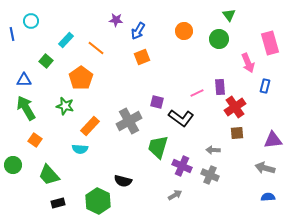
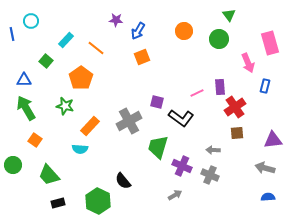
black semicircle at (123, 181): rotated 36 degrees clockwise
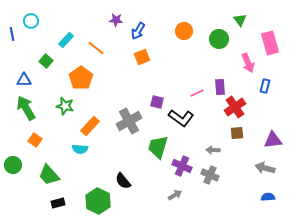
green triangle at (229, 15): moved 11 px right, 5 px down
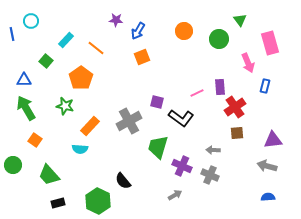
gray arrow at (265, 168): moved 2 px right, 2 px up
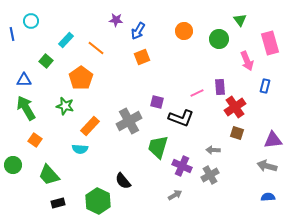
pink arrow at (248, 63): moved 1 px left, 2 px up
black L-shape at (181, 118): rotated 15 degrees counterclockwise
brown square at (237, 133): rotated 24 degrees clockwise
gray cross at (210, 175): rotated 36 degrees clockwise
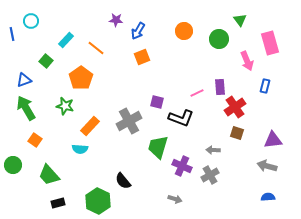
blue triangle at (24, 80): rotated 21 degrees counterclockwise
gray arrow at (175, 195): moved 4 px down; rotated 48 degrees clockwise
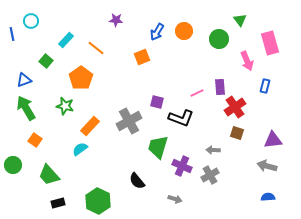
blue arrow at (138, 31): moved 19 px right, 1 px down
cyan semicircle at (80, 149): rotated 140 degrees clockwise
black semicircle at (123, 181): moved 14 px right
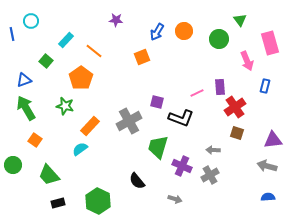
orange line at (96, 48): moved 2 px left, 3 px down
